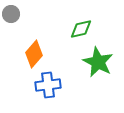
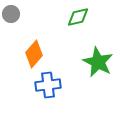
green diamond: moved 3 px left, 12 px up
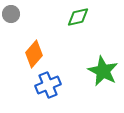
green star: moved 5 px right, 9 px down
blue cross: rotated 15 degrees counterclockwise
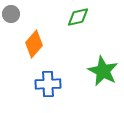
orange diamond: moved 10 px up
blue cross: moved 1 px up; rotated 20 degrees clockwise
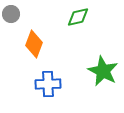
orange diamond: rotated 20 degrees counterclockwise
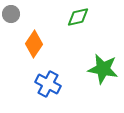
orange diamond: rotated 12 degrees clockwise
green star: moved 2 px up; rotated 16 degrees counterclockwise
blue cross: rotated 30 degrees clockwise
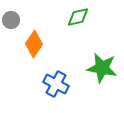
gray circle: moved 6 px down
green star: moved 1 px left, 1 px up
blue cross: moved 8 px right
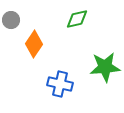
green diamond: moved 1 px left, 2 px down
green star: moved 3 px right, 1 px up; rotated 16 degrees counterclockwise
blue cross: moved 4 px right; rotated 15 degrees counterclockwise
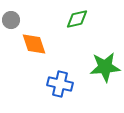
orange diamond: rotated 52 degrees counterclockwise
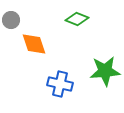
green diamond: rotated 35 degrees clockwise
green star: moved 4 px down
